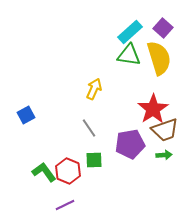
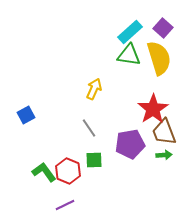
brown trapezoid: moved 1 px left, 2 px down; rotated 88 degrees clockwise
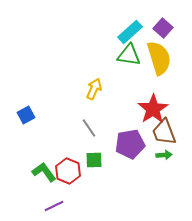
purple line: moved 11 px left, 1 px down
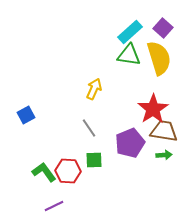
brown trapezoid: moved 1 px up; rotated 120 degrees clockwise
purple pentagon: moved 1 px up; rotated 12 degrees counterclockwise
red hexagon: rotated 20 degrees counterclockwise
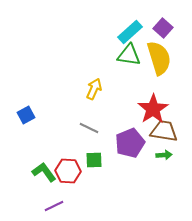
gray line: rotated 30 degrees counterclockwise
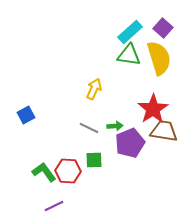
green arrow: moved 49 px left, 29 px up
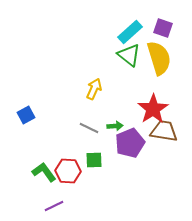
purple square: rotated 24 degrees counterclockwise
green triangle: rotated 30 degrees clockwise
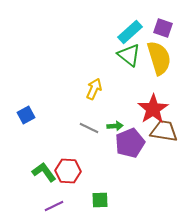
green square: moved 6 px right, 40 px down
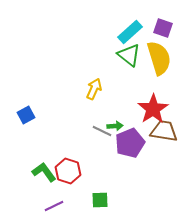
gray line: moved 13 px right, 3 px down
red hexagon: rotated 15 degrees clockwise
